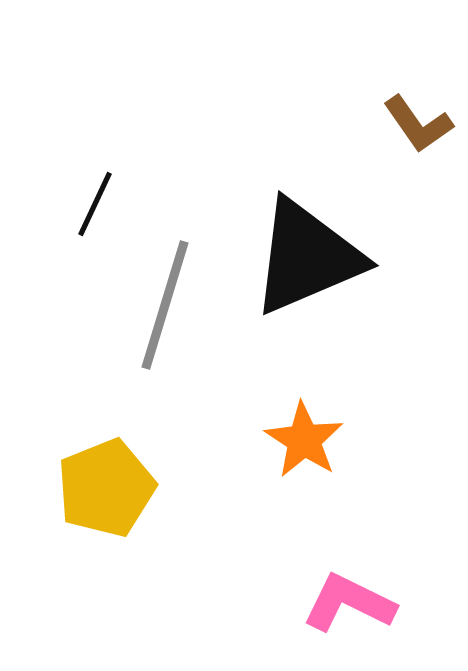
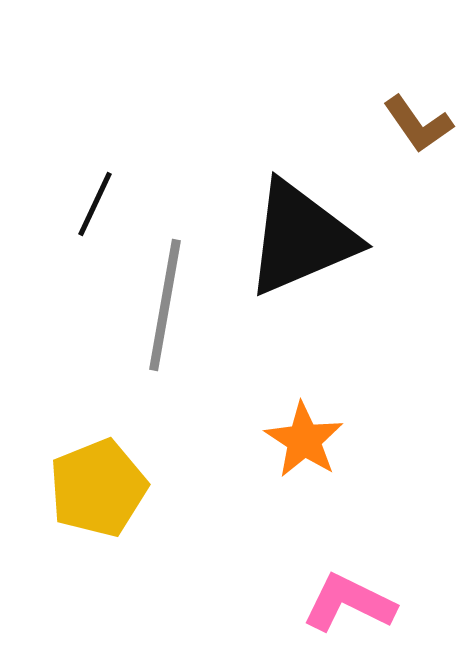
black triangle: moved 6 px left, 19 px up
gray line: rotated 7 degrees counterclockwise
yellow pentagon: moved 8 px left
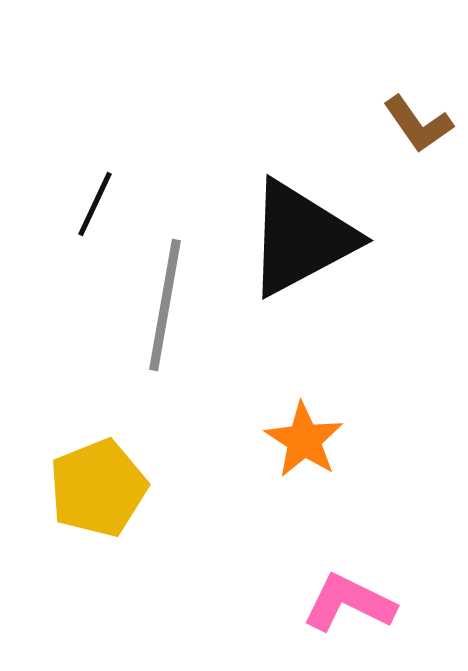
black triangle: rotated 5 degrees counterclockwise
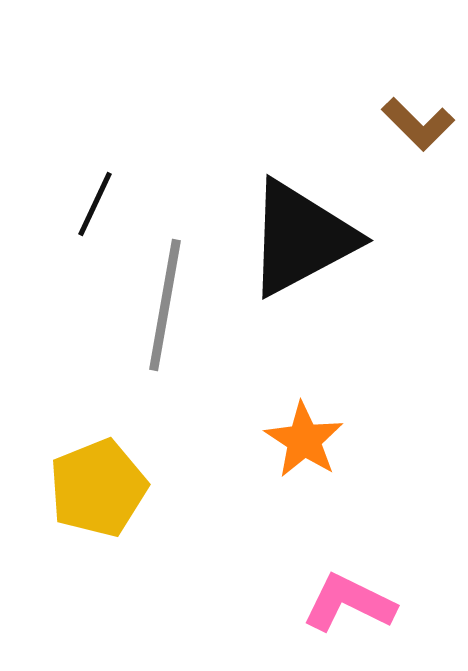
brown L-shape: rotated 10 degrees counterclockwise
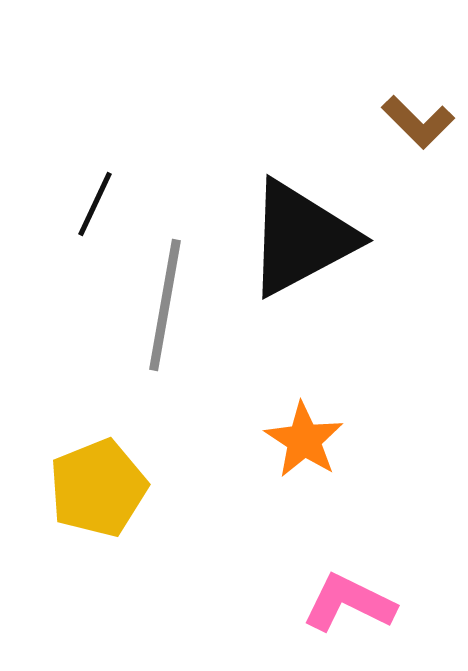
brown L-shape: moved 2 px up
